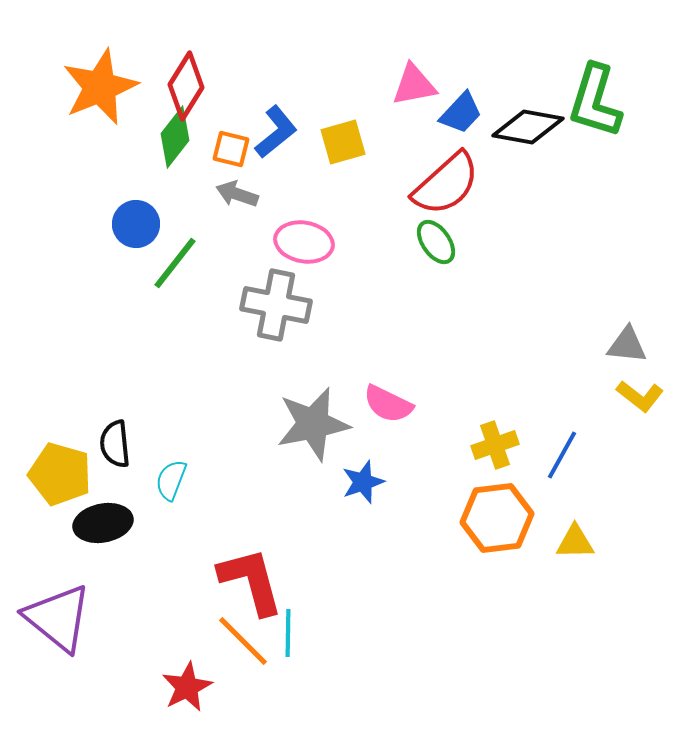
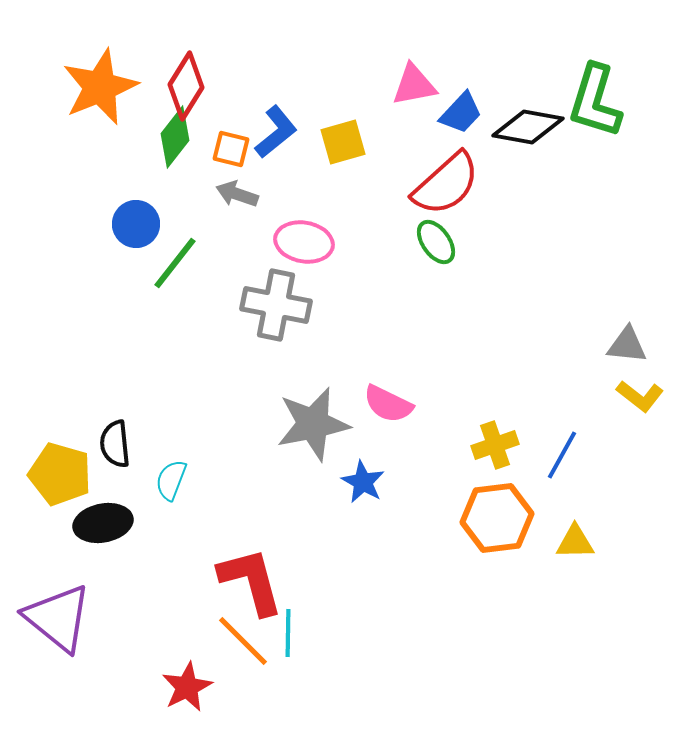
blue star: rotated 24 degrees counterclockwise
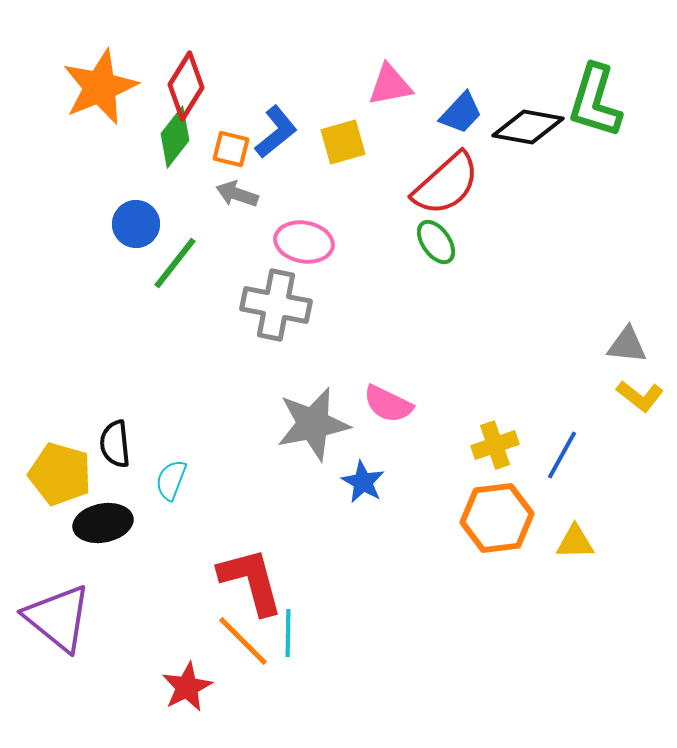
pink triangle: moved 24 px left
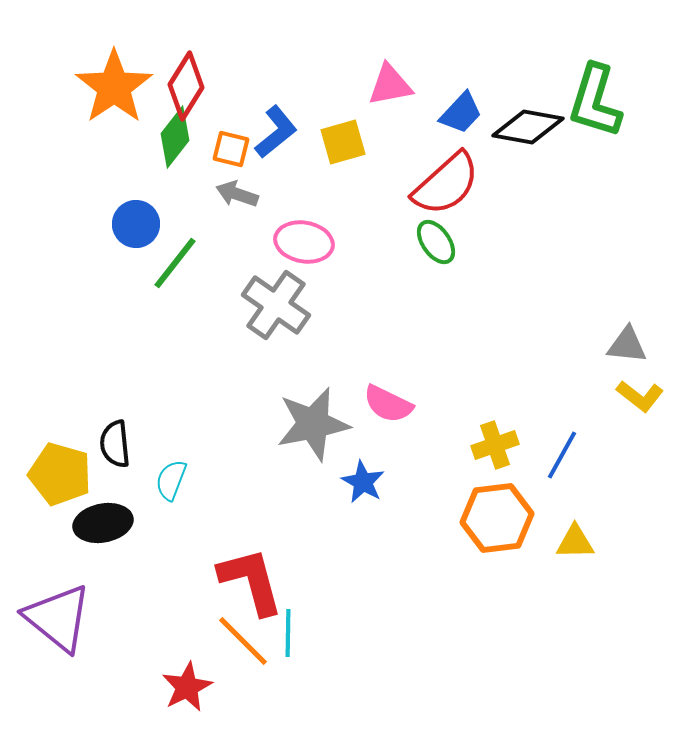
orange star: moved 14 px right; rotated 12 degrees counterclockwise
gray cross: rotated 24 degrees clockwise
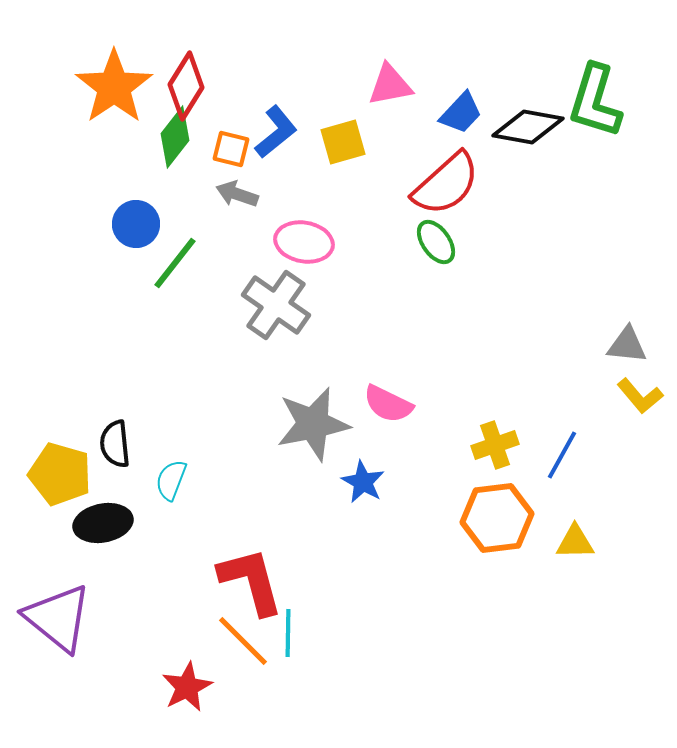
yellow L-shape: rotated 12 degrees clockwise
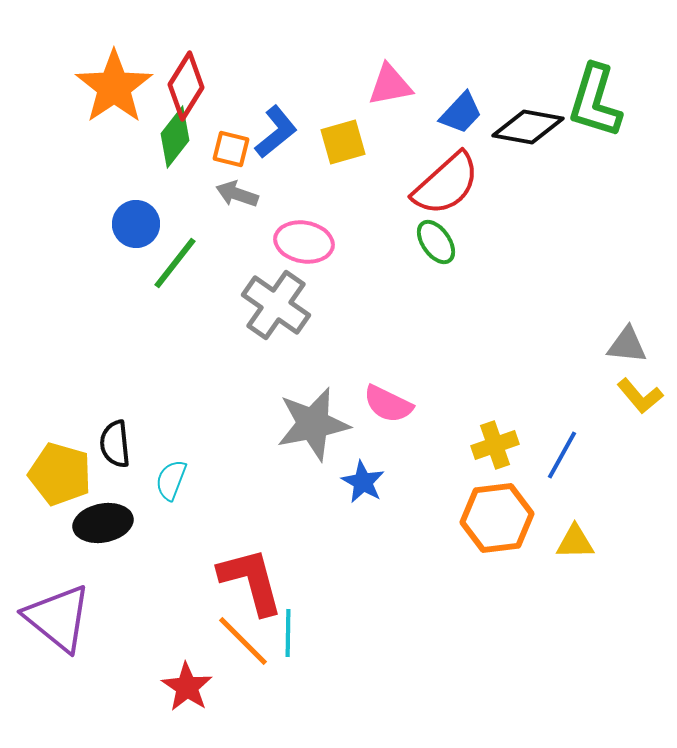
red star: rotated 12 degrees counterclockwise
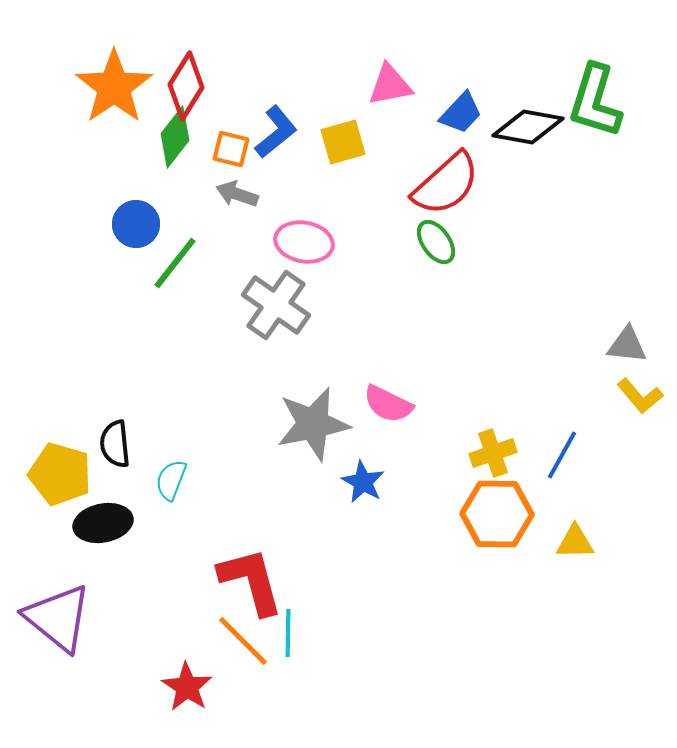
yellow cross: moved 2 px left, 8 px down
orange hexagon: moved 4 px up; rotated 8 degrees clockwise
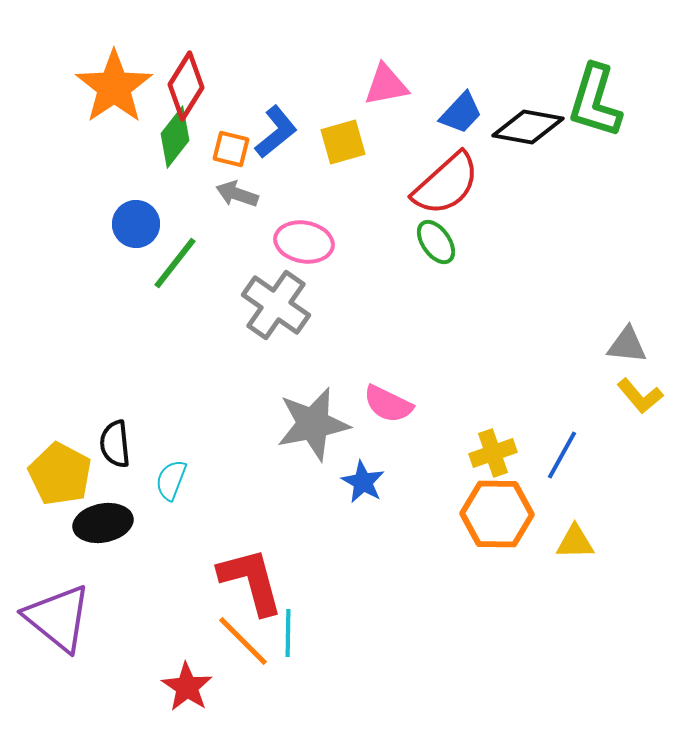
pink triangle: moved 4 px left
yellow pentagon: rotated 12 degrees clockwise
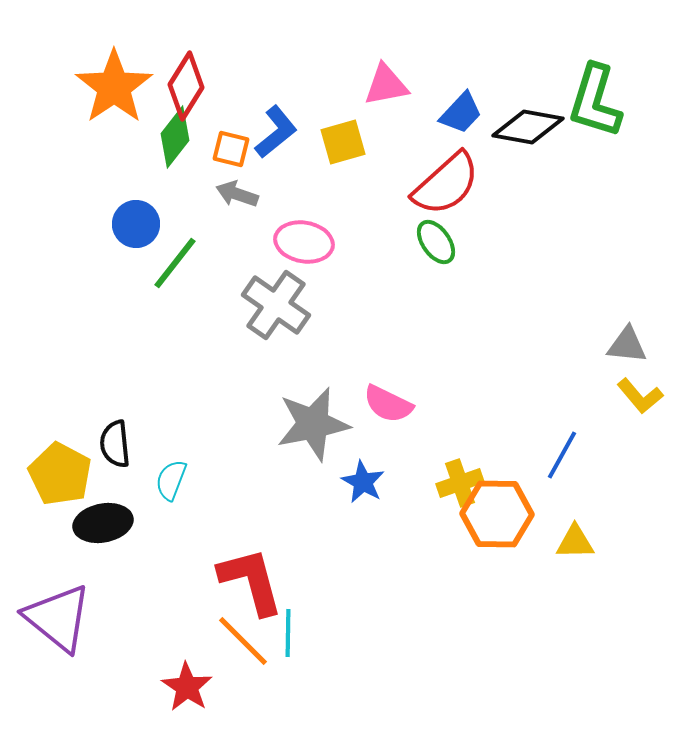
yellow cross: moved 33 px left, 30 px down
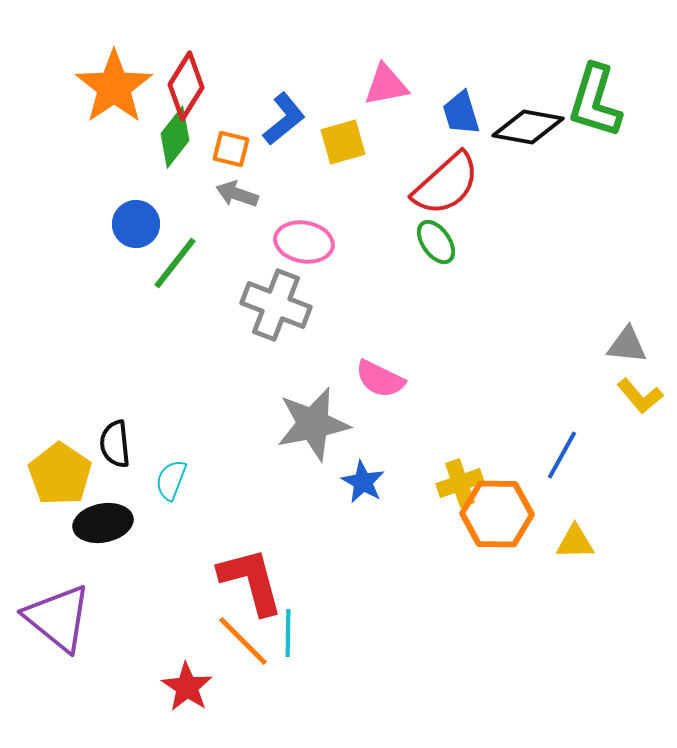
blue trapezoid: rotated 120 degrees clockwise
blue L-shape: moved 8 px right, 13 px up
gray cross: rotated 14 degrees counterclockwise
pink semicircle: moved 8 px left, 25 px up
yellow pentagon: rotated 6 degrees clockwise
